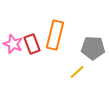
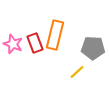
red rectangle: moved 3 px right, 1 px up
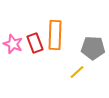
orange rectangle: rotated 12 degrees counterclockwise
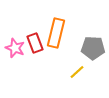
orange rectangle: moved 1 px right, 2 px up; rotated 12 degrees clockwise
pink star: moved 2 px right, 4 px down
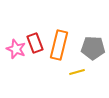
orange rectangle: moved 3 px right, 12 px down
pink star: moved 1 px right, 1 px down
yellow line: rotated 28 degrees clockwise
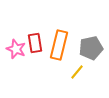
red rectangle: rotated 12 degrees clockwise
gray pentagon: moved 2 px left; rotated 15 degrees counterclockwise
yellow line: rotated 35 degrees counterclockwise
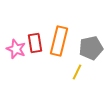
orange rectangle: moved 4 px up
yellow line: rotated 14 degrees counterclockwise
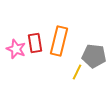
gray pentagon: moved 3 px right, 8 px down; rotated 20 degrees clockwise
